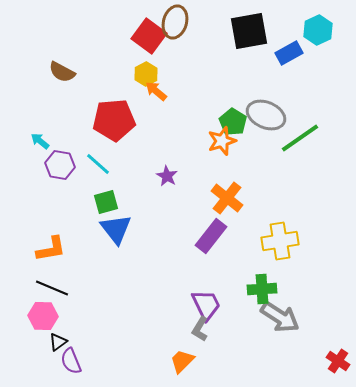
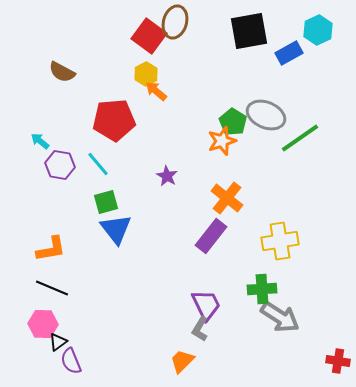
cyan line: rotated 8 degrees clockwise
pink hexagon: moved 8 px down
red cross: rotated 25 degrees counterclockwise
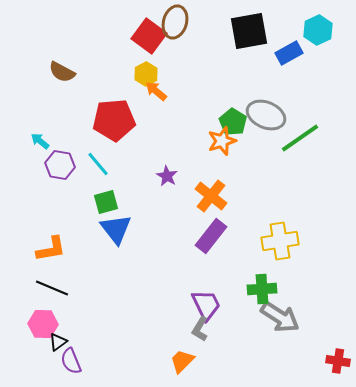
orange cross: moved 16 px left, 2 px up
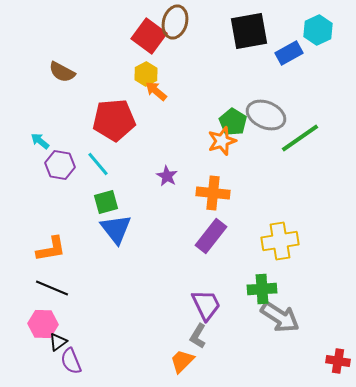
orange cross: moved 2 px right, 3 px up; rotated 32 degrees counterclockwise
gray L-shape: moved 2 px left, 7 px down
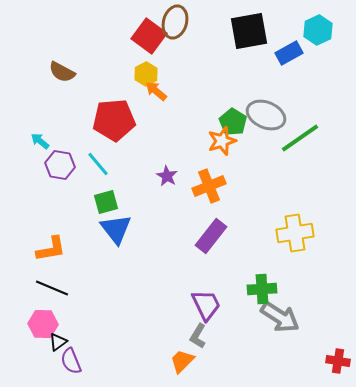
orange cross: moved 4 px left, 7 px up; rotated 28 degrees counterclockwise
yellow cross: moved 15 px right, 8 px up
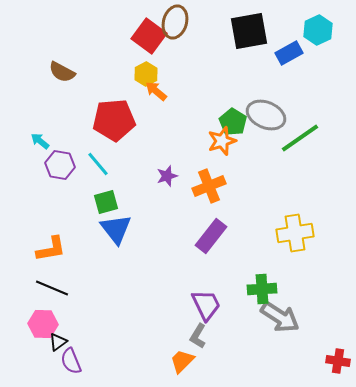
purple star: rotated 25 degrees clockwise
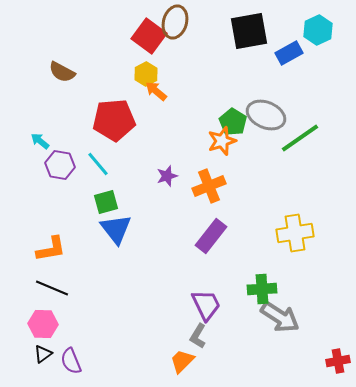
black triangle: moved 15 px left, 12 px down
red cross: rotated 20 degrees counterclockwise
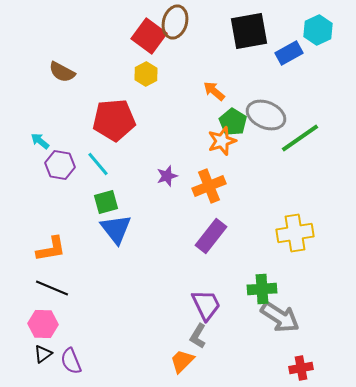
orange arrow: moved 58 px right
red cross: moved 37 px left, 7 px down
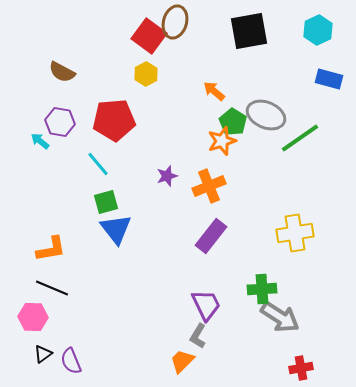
blue rectangle: moved 40 px right, 26 px down; rotated 44 degrees clockwise
purple hexagon: moved 43 px up
pink hexagon: moved 10 px left, 7 px up
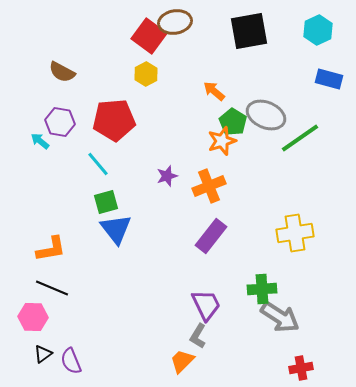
brown ellipse: rotated 64 degrees clockwise
